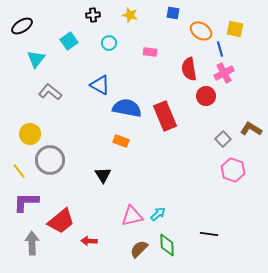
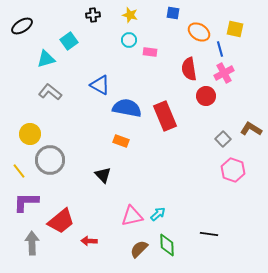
orange ellipse: moved 2 px left, 1 px down
cyan circle: moved 20 px right, 3 px up
cyan triangle: moved 10 px right; rotated 36 degrees clockwise
black triangle: rotated 12 degrees counterclockwise
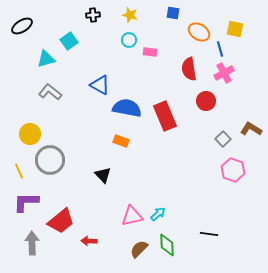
red circle: moved 5 px down
yellow line: rotated 14 degrees clockwise
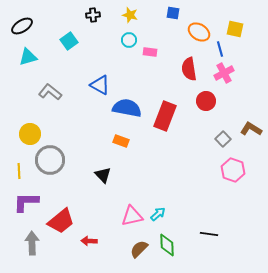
cyan triangle: moved 18 px left, 2 px up
red rectangle: rotated 44 degrees clockwise
yellow line: rotated 21 degrees clockwise
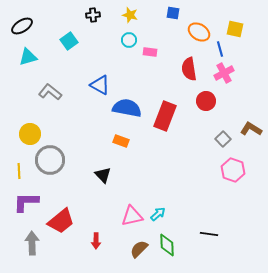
red arrow: moved 7 px right; rotated 91 degrees counterclockwise
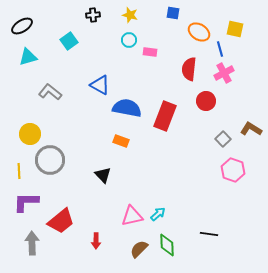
red semicircle: rotated 15 degrees clockwise
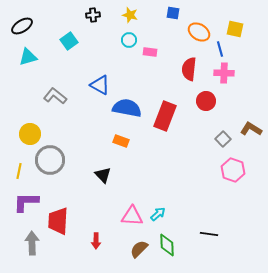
pink cross: rotated 30 degrees clockwise
gray L-shape: moved 5 px right, 4 px down
yellow line: rotated 14 degrees clockwise
pink triangle: rotated 15 degrees clockwise
red trapezoid: moved 3 px left; rotated 132 degrees clockwise
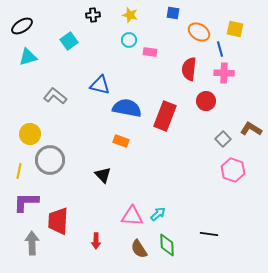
blue triangle: rotated 15 degrees counterclockwise
brown semicircle: rotated 78 degrees counterclockwise
